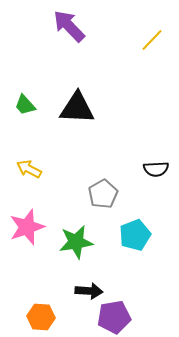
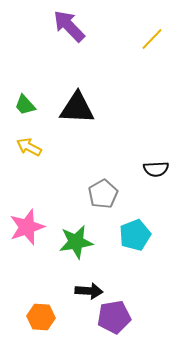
yellow line: moved 1 px up
yellow arrow: moved 22 px up
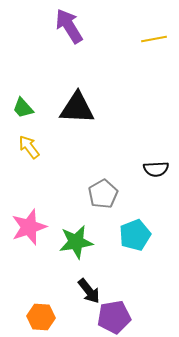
purple arrow: rotated 12 degrees clockwise
yellow line: moved 2 px right; rotated 35 degrees clockwise
green trapezoid: moved 2 px left, 3 px down
yellow arrow: rotated 25 degrees clockwise
pink star: moved 2 px right
black arrow: rotated 48 degrees clockwise
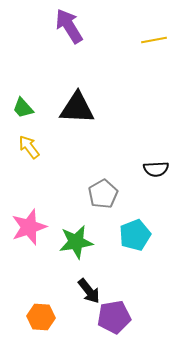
yellow line: moved 1 px down
